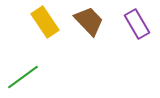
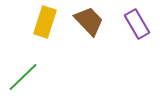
yellow rectangle: rotated 52 degrees clockwise
green line: rotated 8 degrees counterclockwise
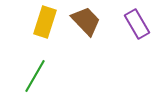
brown trapezoid: moved 3 px left
green line: moved 12 px right, 1 px up; rotated 16 degrees counterclockwise
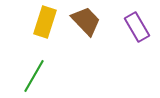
purple rectangle: moved 3 px down
green line: moved 1 px left
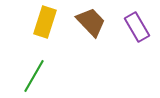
brown trapezoid: moved 5 px right, 1 px down
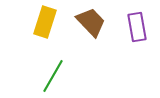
purple rectangle: rotated 20 degrees clockwise
green line: moved 19 px right
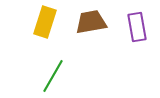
brown trapezoid: rotated 56 degrees counterclockwise
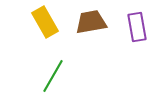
yellow rectangle: rotated 48 degrees counterclockwise
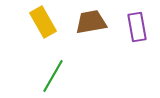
yellow rectangle: moved 2 px left
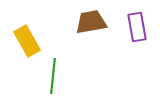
yellow rectangle: moved 16 px left, 19 px down
green line: rotated 24 degrees counterclockwise
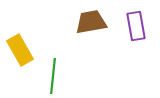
purple rectangle: moved 1 px left, 1 px up
yellow rectangle: moved 7 px left, 9 px down
